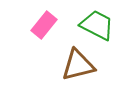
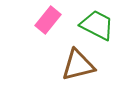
pink rectangle: moved 4 px right, 5 px up
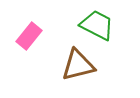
pink rectangle: moved 19 px left, 16 px down
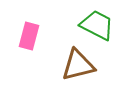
pink rectangle: rotated 24 degrees counterclockwise
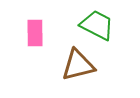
pink rectangle: moved 6 px right, 3 px up; rotated 16 degrees counterclockwise
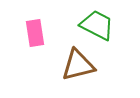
pink rectangle: rotated 8 degrees counterclockwise
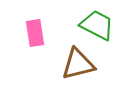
brown triangle: moved 1 px up
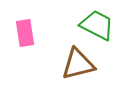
pink rectangle: moved 10 px left
